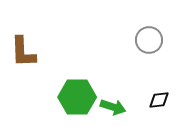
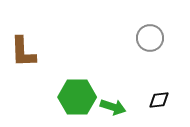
gray circle: moved 1 px right, 2 px up
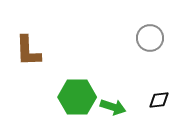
brown L-shape: moved 5 px right, 1 px up
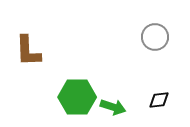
gray circle: moved 5 px right, 1 px up
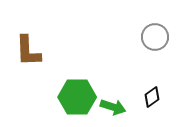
black diamond: moved 7 px left, 3 px up; rotated 30 degrees counterclockwise
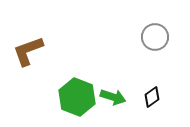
brown L-shape: rotated 72 degrees clockwise
green hexagon: rotated 21 degrees clockwise
green arrow: moved 10 px up
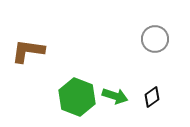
gray circle: moved 2 px down
brown L-shape: rotated 28 degrees clockwise
green arrow: moved 2 px right, 1 px up
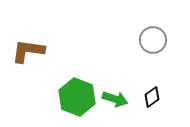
gray circle: moved 2 px left, 1 px down
green arrow: moved 3 px down
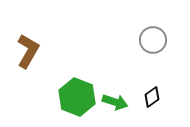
brown L-shape: rotated 112 degrees clockwise
green arrow: moved 3 px down
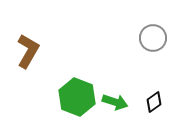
gray circle: moved 2 px up
black diamond: moved 2 px right, 5 px down
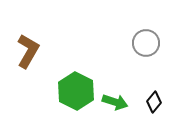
gray circle: moved 7 px left, 5 px down
green hexagon: moved 1 px left, 6 px up; rotated 6 degrees clockwise
black diamond: rotated 15 degrees counterclockwise
